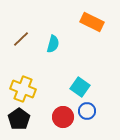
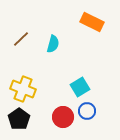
cyan square: rotated 24 degrees clockwise
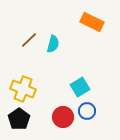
brown line: moved 8 px right, 1 px down
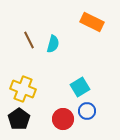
brown line: rotated 72 degrees counterclockwise
red circle: moved 2 px down
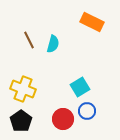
black pentagon: moved 2 px right, 2 px down
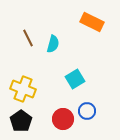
brown line: moved 1 px left, 2 px up
cyan square: moved 5 px left, 8 px up
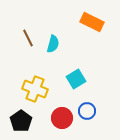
cyan square: moved 1 px right
yellow cross: moved 12 px right
red circle: moved 1 px left, 1 px up
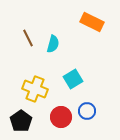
cyan square: moved 3 px left
red circle: moved 1 px left, 1 px up
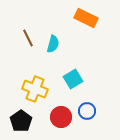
orange rectangle: moved 6 px left, 4 px up
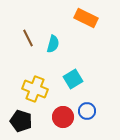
red circle: moved 2 px right
black pentagon: rotated 20 degrees counterclockwise
